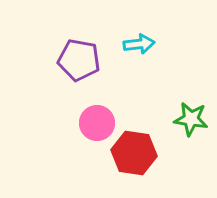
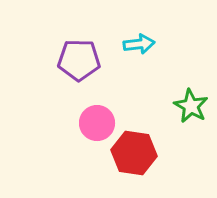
purple pentagon: rotated 9 degrees counterclockwise
green star: moved 13 px up; rotated 20 degrees clockwise
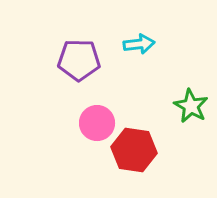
red hexagon: moved 3 px up
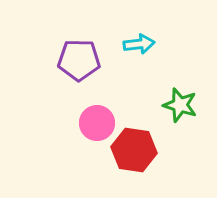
green star: moved 11 px left, 1 px up; rotated 12 degrees counterclockwise
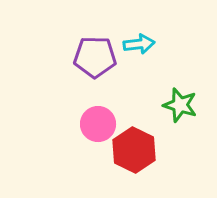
purple pentagon: moved 16 px right, 3 px up
pink circle: moved 1 px right, 1 px down
red hexagon: rotated 18 degrees clockwise
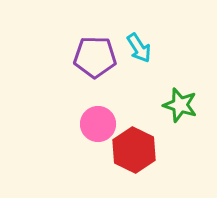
cyan arrow: moved 4 px down; rotated 64 degrees clockwise
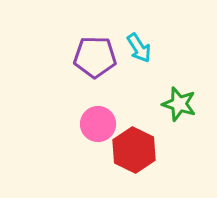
green star: moved 1 px left, 1 px up
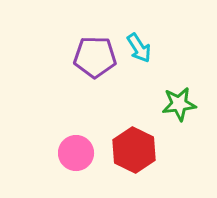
green star: rotated 24 degrees counterclockwise
pink circle: moved 22 px left, 29 px down
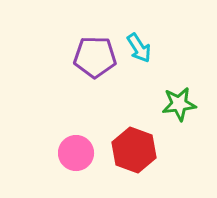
red hexagon: rotated 6 degrees counterclockwise
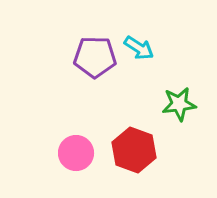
cyan arrow: rotated 24 degrees counterclockwise
